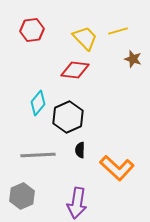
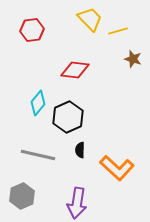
yellow trapezoid: moved 5 px right, 19 px up
gray line: rotated 16 degrees clockwise
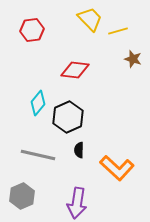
black semicircle: moved 1 px left
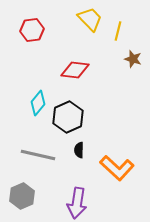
yellow line: rotated 60 degrees counterclockwise
